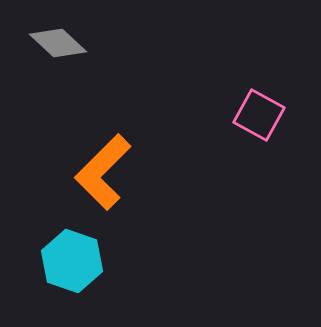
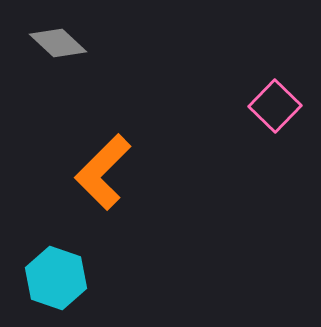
pink square: moved 16 px right, 9 px up; rotated 15 degrees clockwise
cyan hexagon: moved 16 px left, 17 px down
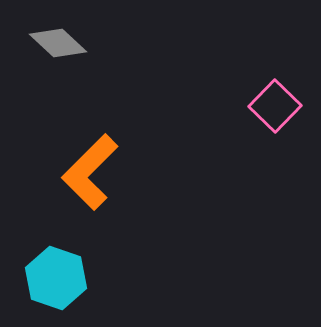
orange L-shape: moved 13 px left
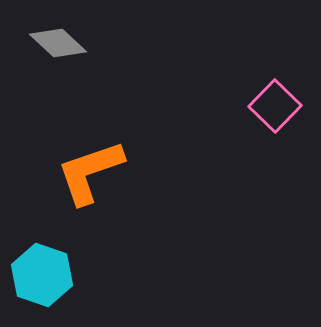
orange L-shape: rotated 26 degrees clockwise
cyan hexagon: moved 14 px left, 3 px up
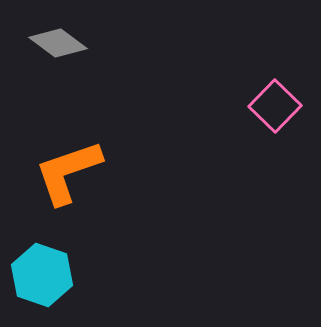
gray diamond: rotated 6 degrees counterclockwise
orange L-shape: moved 22 px left
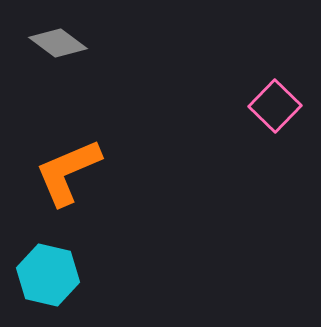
orange L-shape: rotated 4 degrees counterclockwise
cyan hexagon: moved 6 px right; rotated 6 degrees counterclockwise
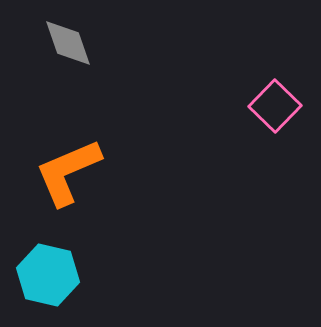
gray diamond: moved 10 px right; rotated 34 degrees clockwise
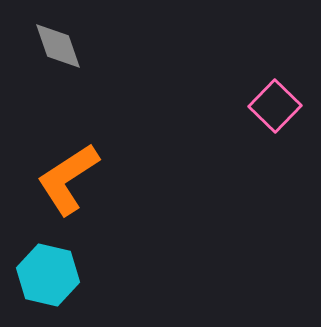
gray diamond: moved 10 px left, 3 px down
orange L-shape: moved 7 px down; rotated 10 degrees counterclockwise
